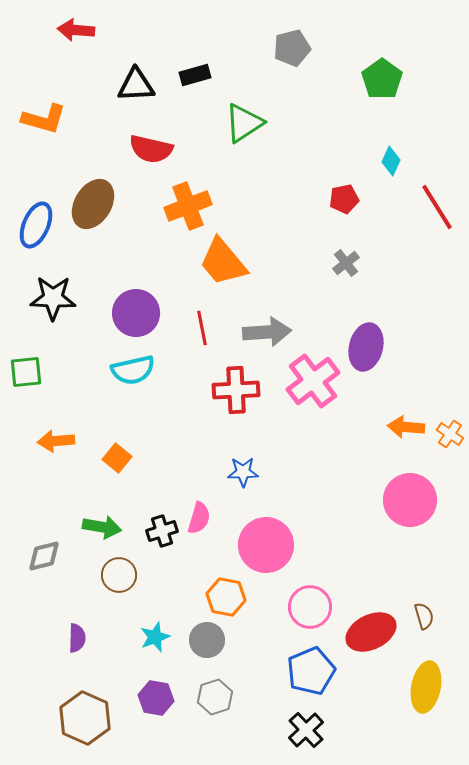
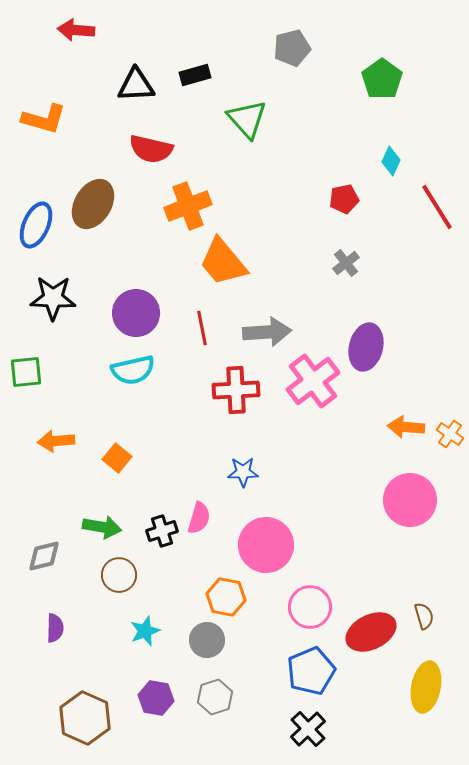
green triangle at (244, 123): moved 3 px right, 4 px up; rotated 39 degrees counterclockwise
cyan star at (155, 637): moved 10 px left, 6 px up
purple semicircle at (77, 638): moved 22 px left, 10 px up
black cross at (306, 730): moved 2 px right, 1 px up
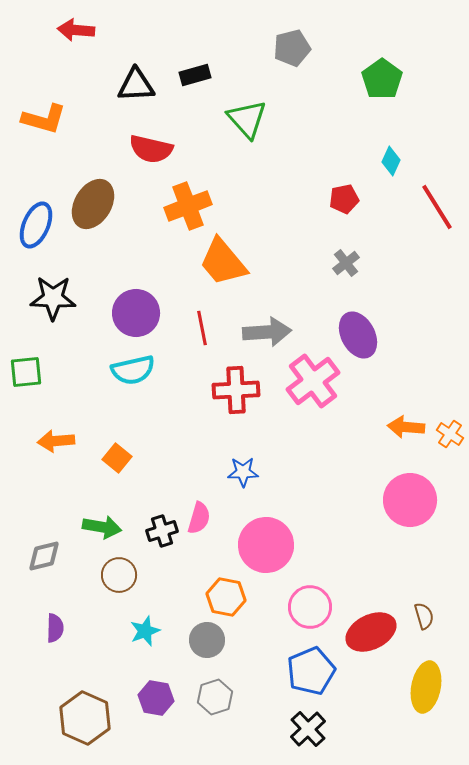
purple ellipse at (366, 347): moved 8 px left, 12 px up; rotated 42 degrees counterclockwise
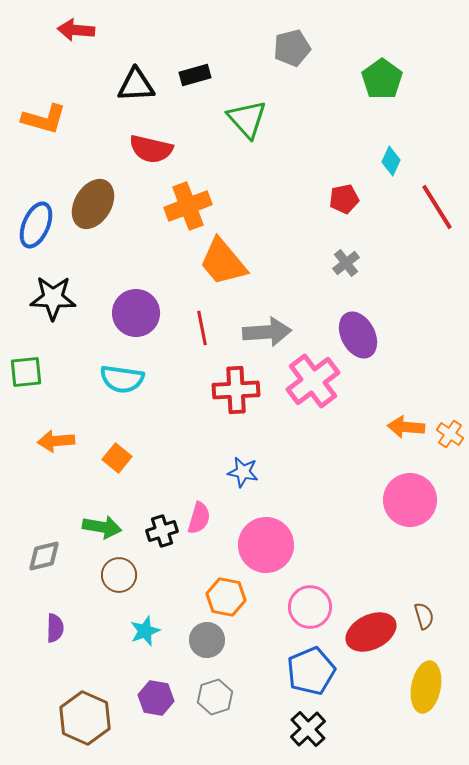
cyan semicircle at (133, 370): moved 11 px left, 9 px down; rotated 21 degrees clockwise
blue star at (243, 472): rotated 12 degrees clockwise
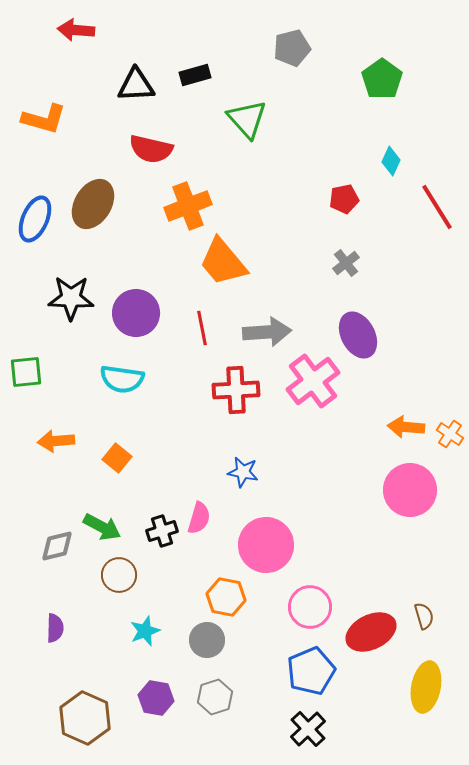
blue ellipse at (36, 225): moved 1 px left, 6 px up
black star at (53, 298): moved 18 px right
pink circle at (410, 500): moved 10 px up
green arrow at (102, 527): rotated 18 degrees clockwise
gray diamond at (44, 556): moved 13 px right, 10 px up
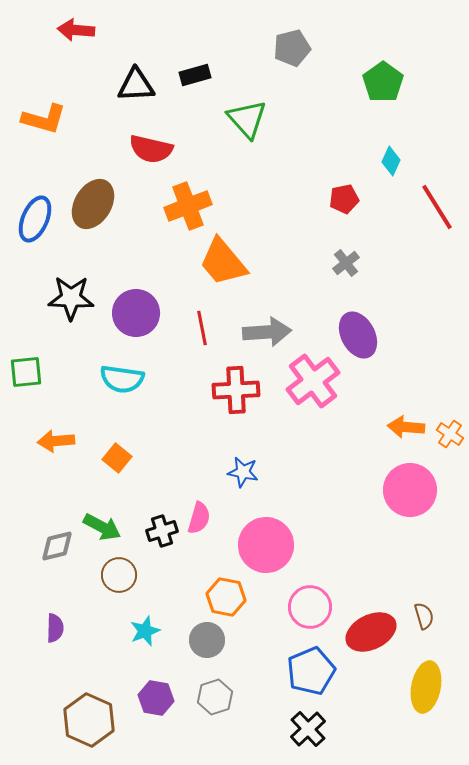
green pentagon at (382, 79): moved 1 px right, 3 px down
brown hexagon at (85, 718): moved 4 px right, 2 px down
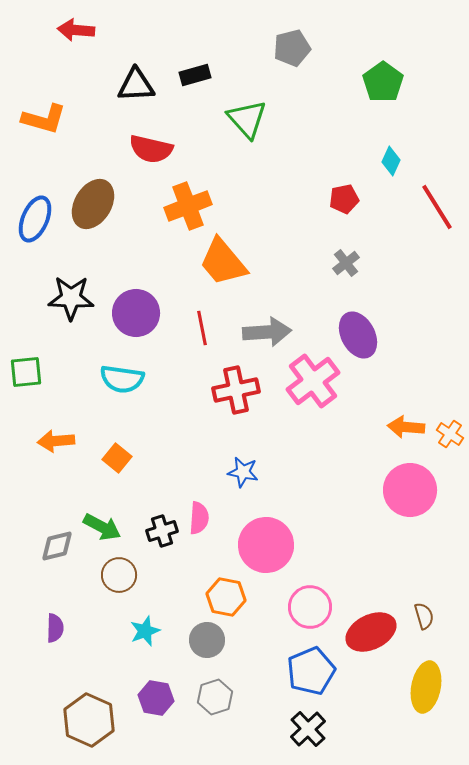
red cross at (236, 390): rotated 9 degrees counterclockwise
pink semicircle at (199, 518): rotated 12 degrees counterclockwise
